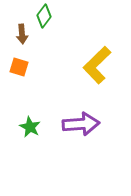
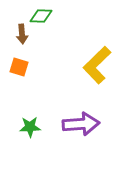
green diamond: moved 3 px left; rotated 55 degrees clockwise
green star: rotated 30 degrees counterclockwise
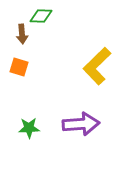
yellow L-shape: moved 1 px down
green star: moved 1 px left, 1 px down
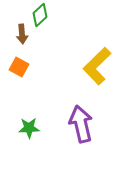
green diamond: moved 1 px left, 1 px up; rotated 45 degrees counterclockwise
orange square: rotated 12 degrees clockwise
purple arrow: rotated 99 degrees counterclockwise
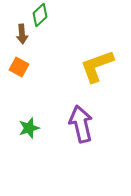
yellow L-shape: rotated 24 degrees clockwise
green star: rotated 15 degrees counterclockwise
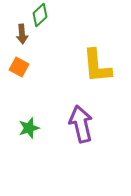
yellow L-shape: rotated 75 degrees counterclockwise
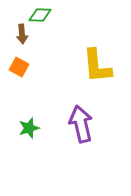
green diamond: rotated 45 degrees clockwise
